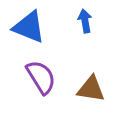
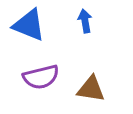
blue triangle: moved 2 px up
purple semicircle: rotated 108 degrees clockwise
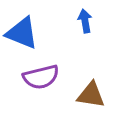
blue triangle: moved 7 px left, 8 px down
brown triangle: moved 6 px down
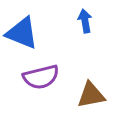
brown triangle: rotated 20 degrees counterclockwise
